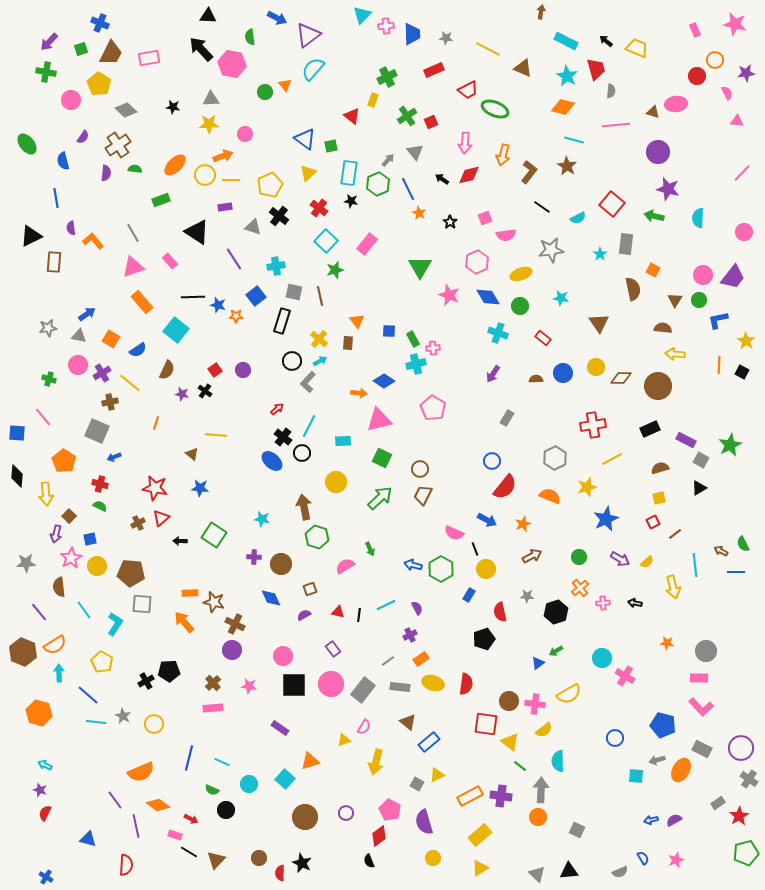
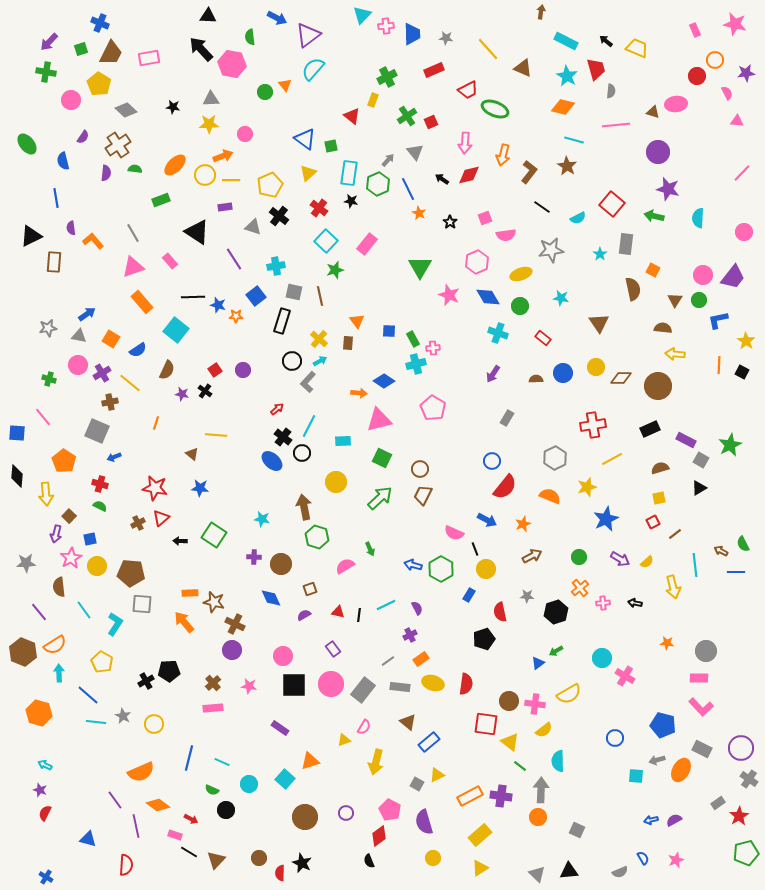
yellow line at (488, 49): rotated 20 degrees clockwise
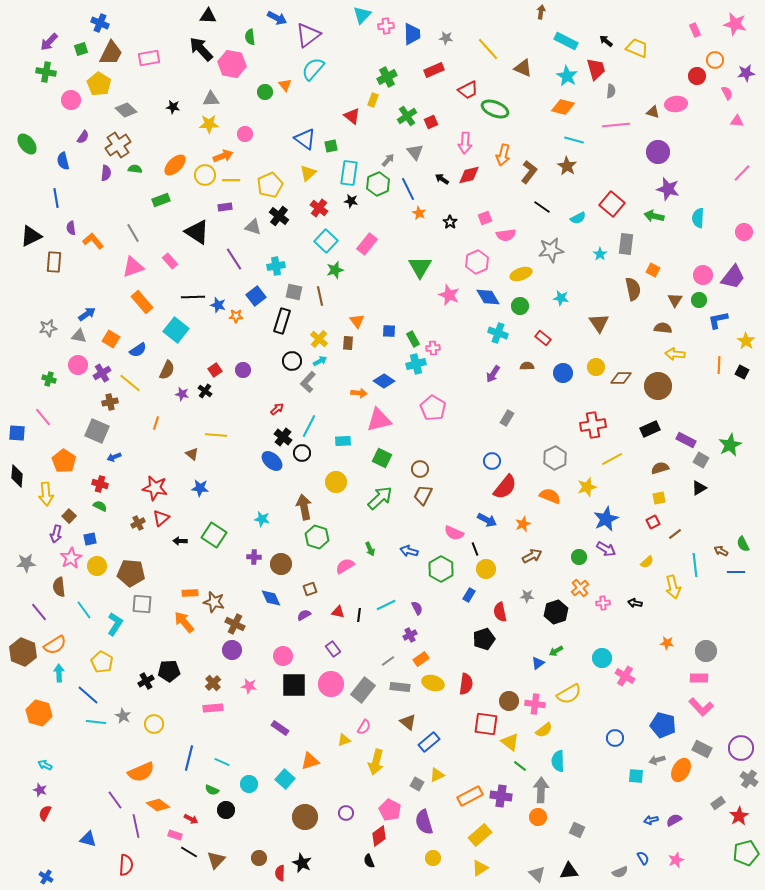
brown semicircle at (536, 379): moved 9 px left, 13 px up
purple arrow at (620, 559): moved 14 px left, 10 px up
blue arrow at (413, 565): moved 4 px left, 14 px up
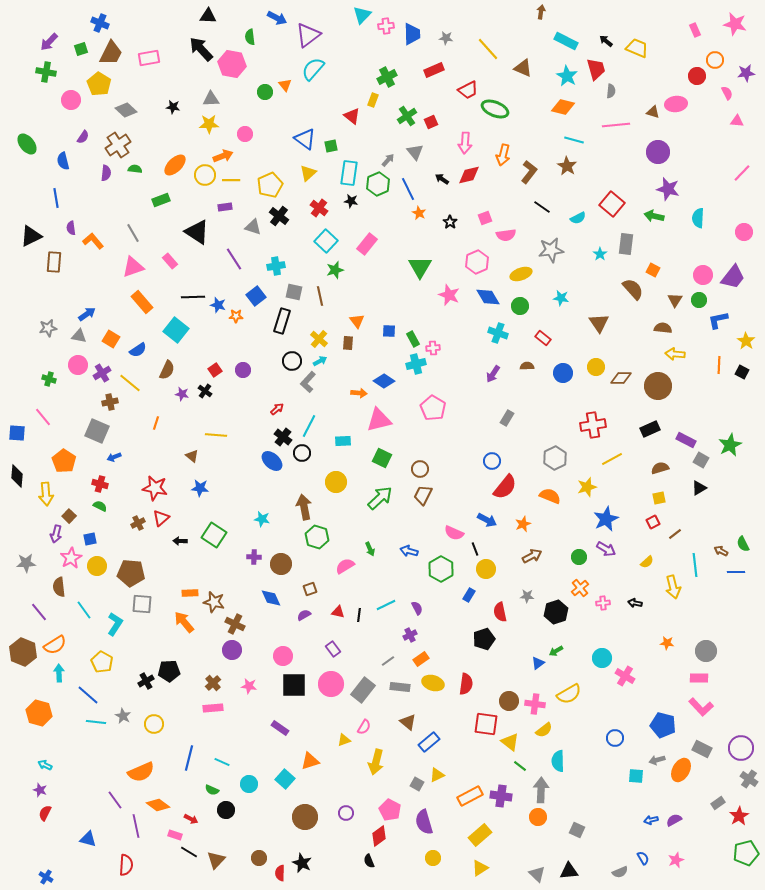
brown semicircle at (633, 289): rotated 30 degrees counterclockwise
brown triangle at (192, 454): moved 2 px down
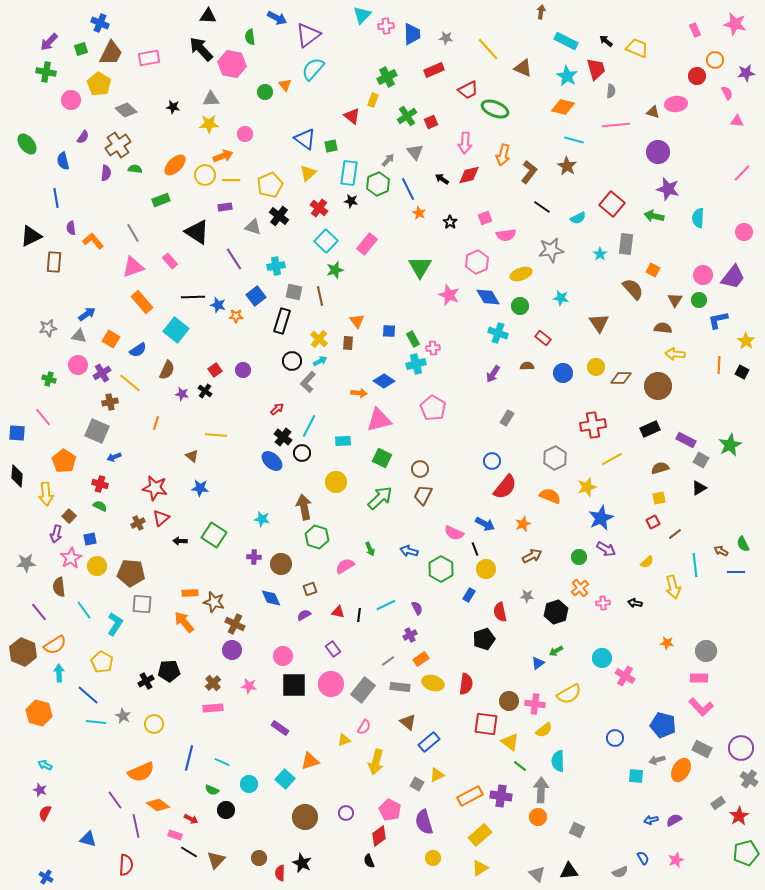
blue star at (606, 519): moved 5 px left, 1 px up
blue arrow at (487, 520): moved 2 px left, 4 px down
